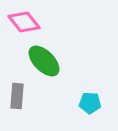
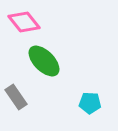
gray rectangle: moved 1 px left, 1 px down; rotated 40 degrees counterclockwise
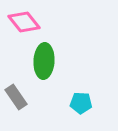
green ellipse: rotated 48 degrees clockwise
cyan pentagon: moved 9 px left
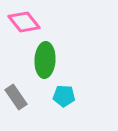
green ellipse: moved 1 px right, 1 px up
cyan pentagon: moved 17 px left, 7 px up
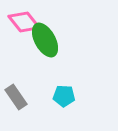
green ellipse: moved 20 px up; rotated 32 degrees counterclockwise
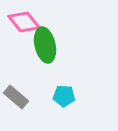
green ellipse: moved 5 px down; rotated 16 degrees clockwise
gray rectangle: rotated 15 degrees counterclockwise
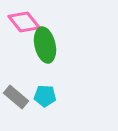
cyan pentagon: moved 19 px left
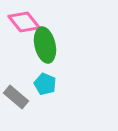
cyan pentagon: moved 12 px up; rotated 20 degrees clockwise
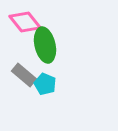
pink diamond: moved 1 px right
gray rectangle: moved 8 px right, 22 px up
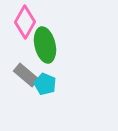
pink diamond: rotated 68 degrees clockwise
gray rectangle: moved 2 px right
